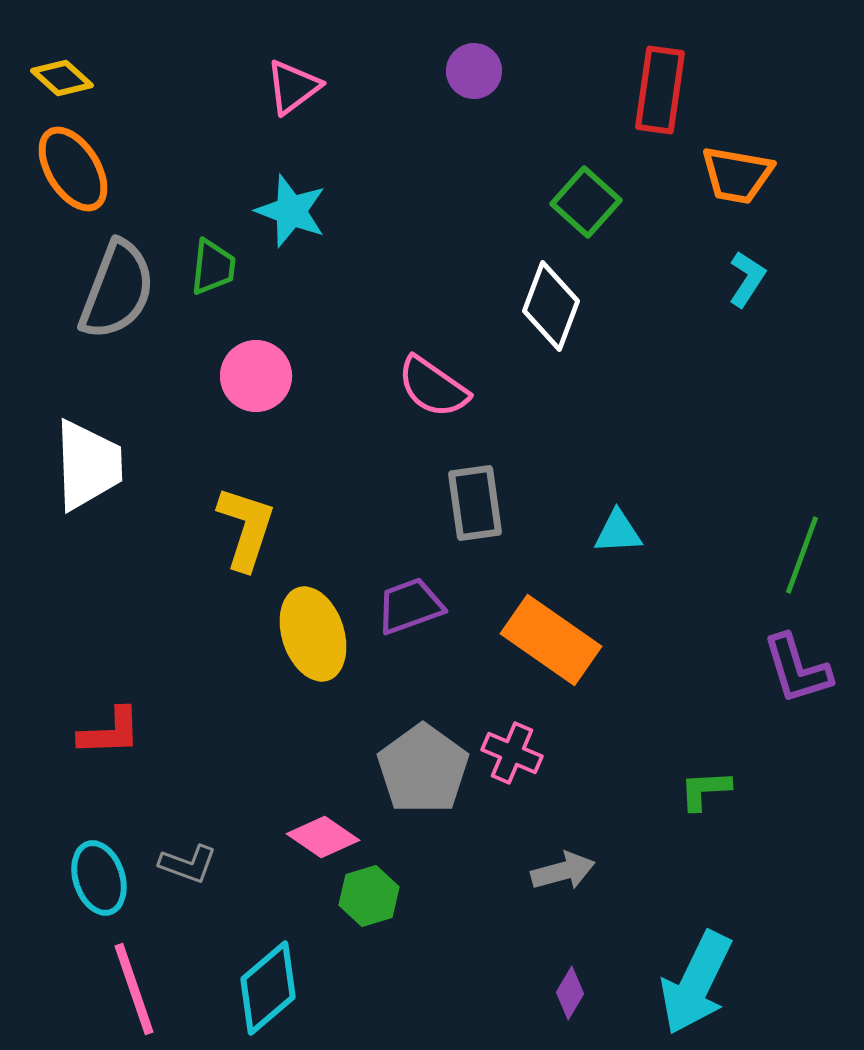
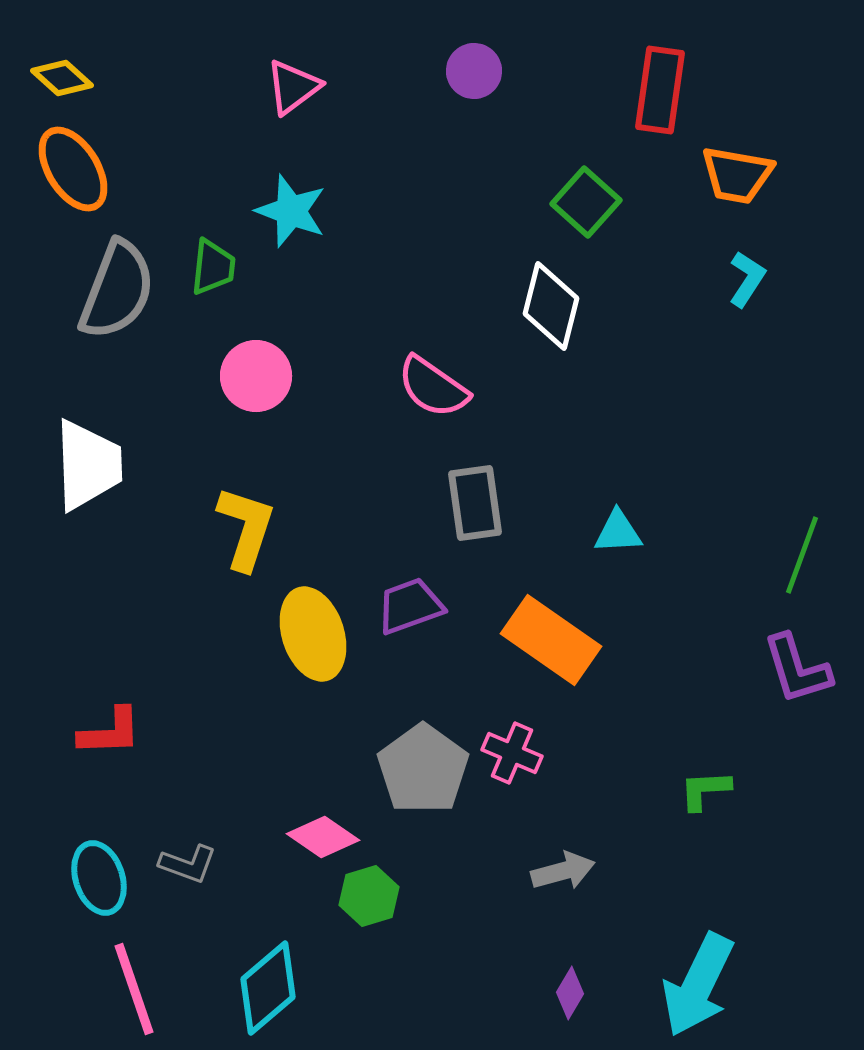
white diamond: rotated 6 degrees counterclockwise
cyan arrow: moved 2 px right, 2 px down
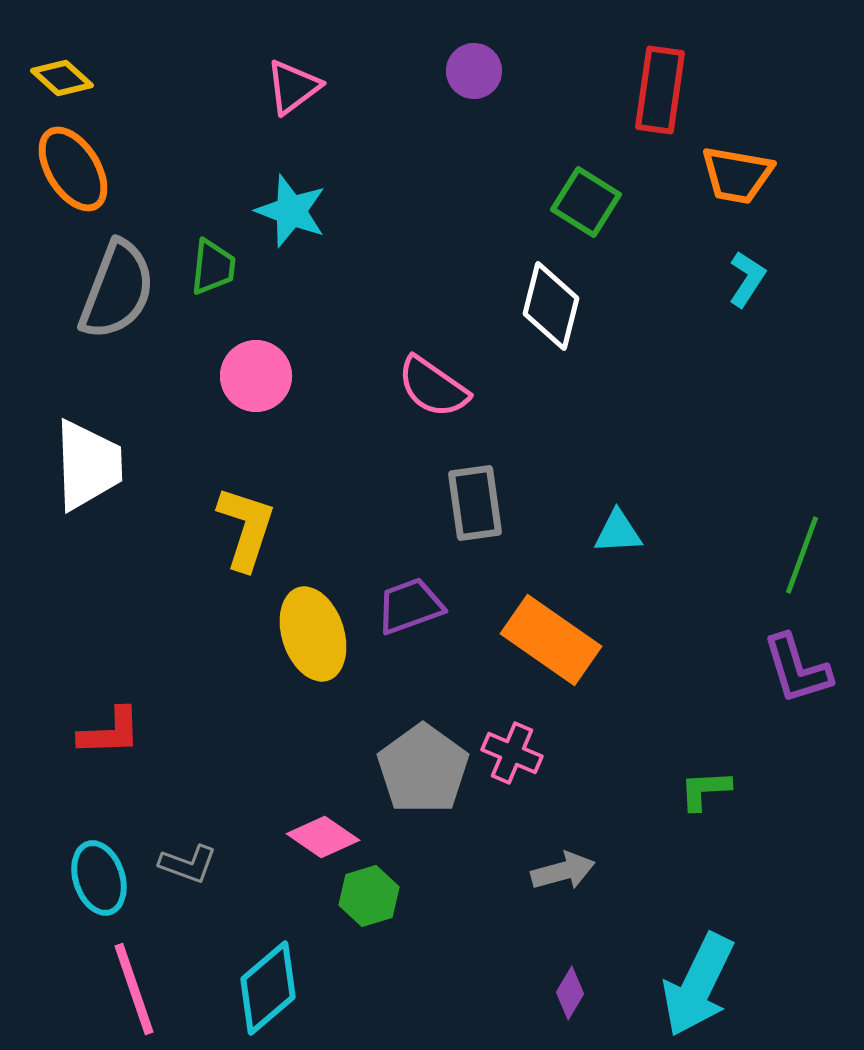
green square: rotated 10 degrees counterclockwise
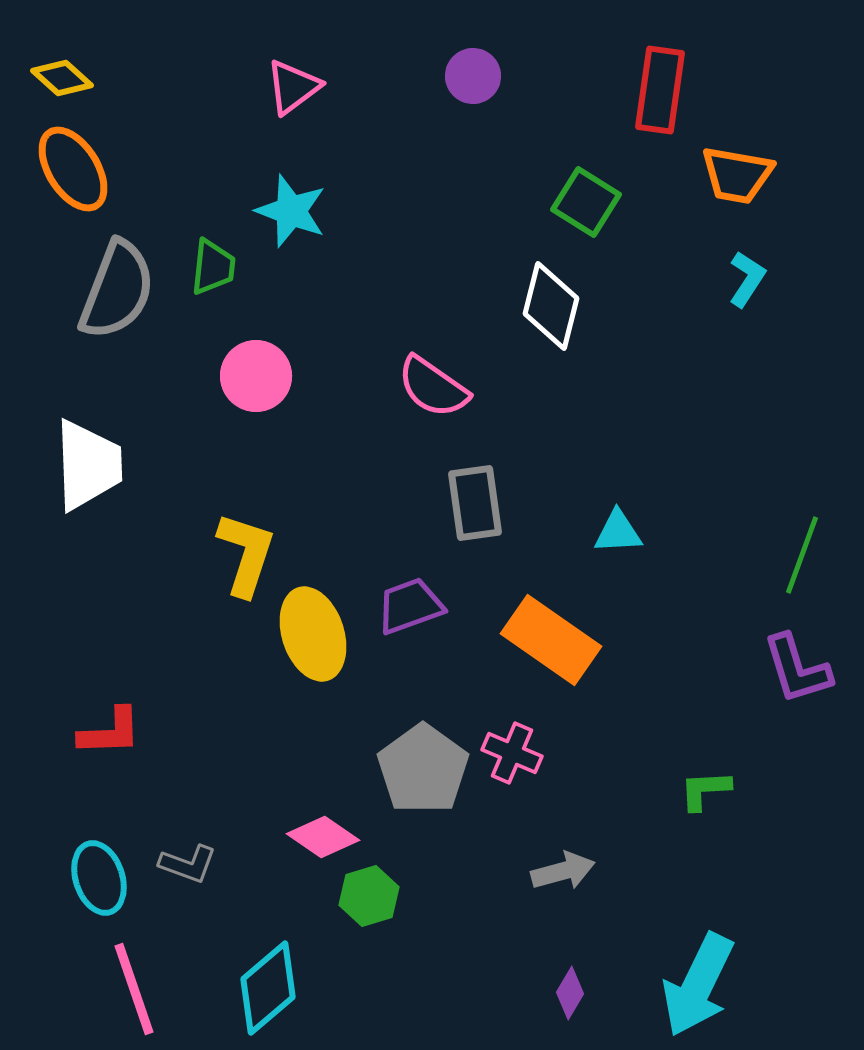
purple circle: moved 1 px left, 5 px down
yellow L-shape: moved 26 px down
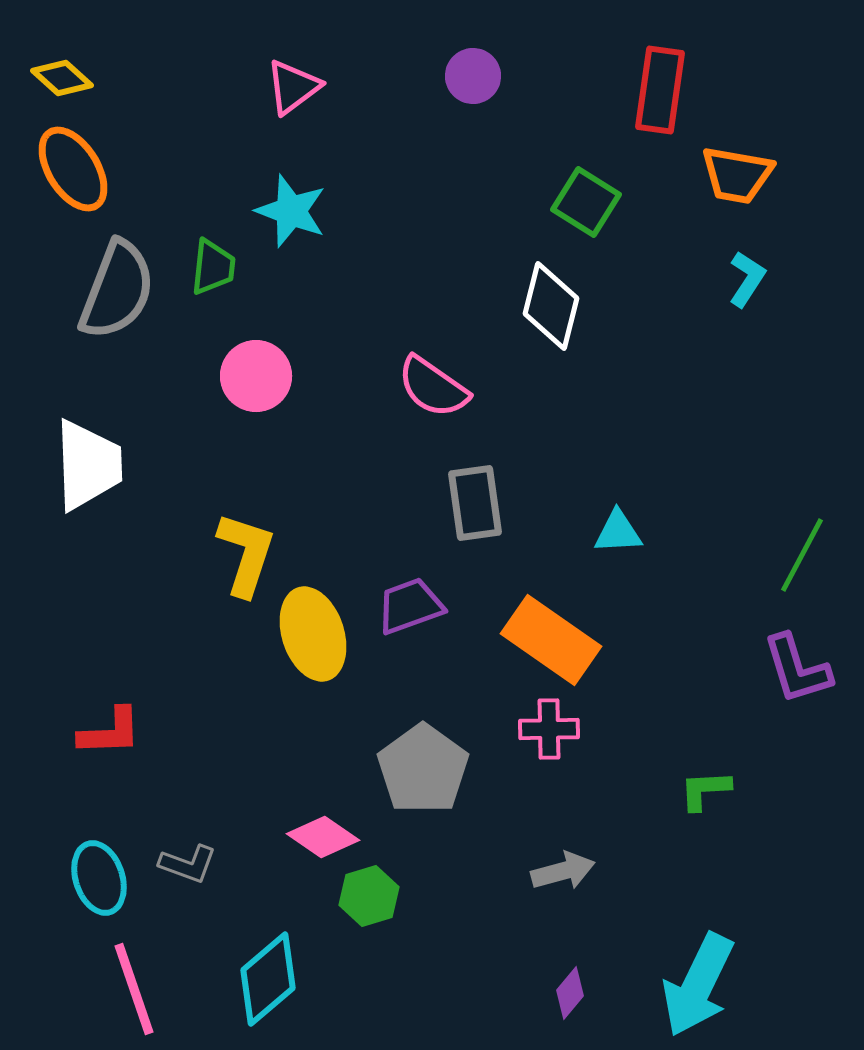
green line: rotated 8 degrees clockwise
pink cross: moved 37 px right, 24 px up; rotated 24 degrees counterclockwise
cyan diamond: moved 9 px up
purple diamond: rotated 9 degrees clockwise
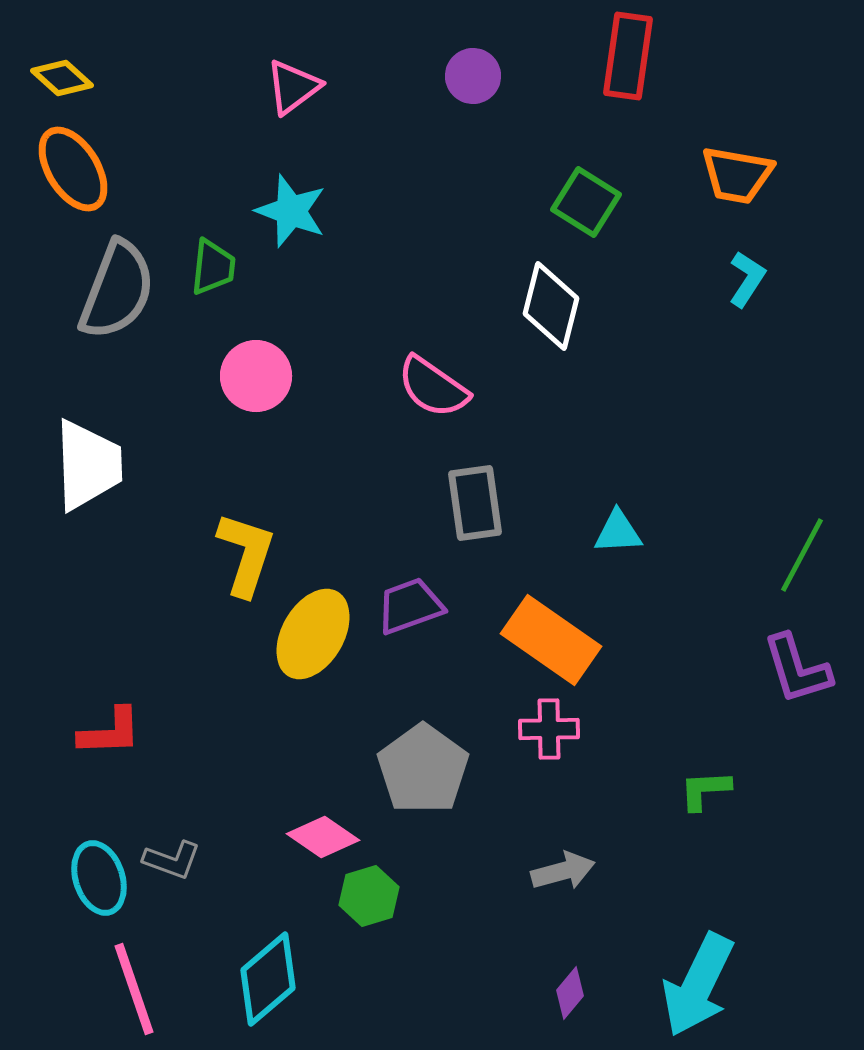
red rectangle: moved 32 px left, 34 px up
yellow ellipse: rotated 48 degrees clockwise
gray L-shape: moved 16 px left, 4 px up
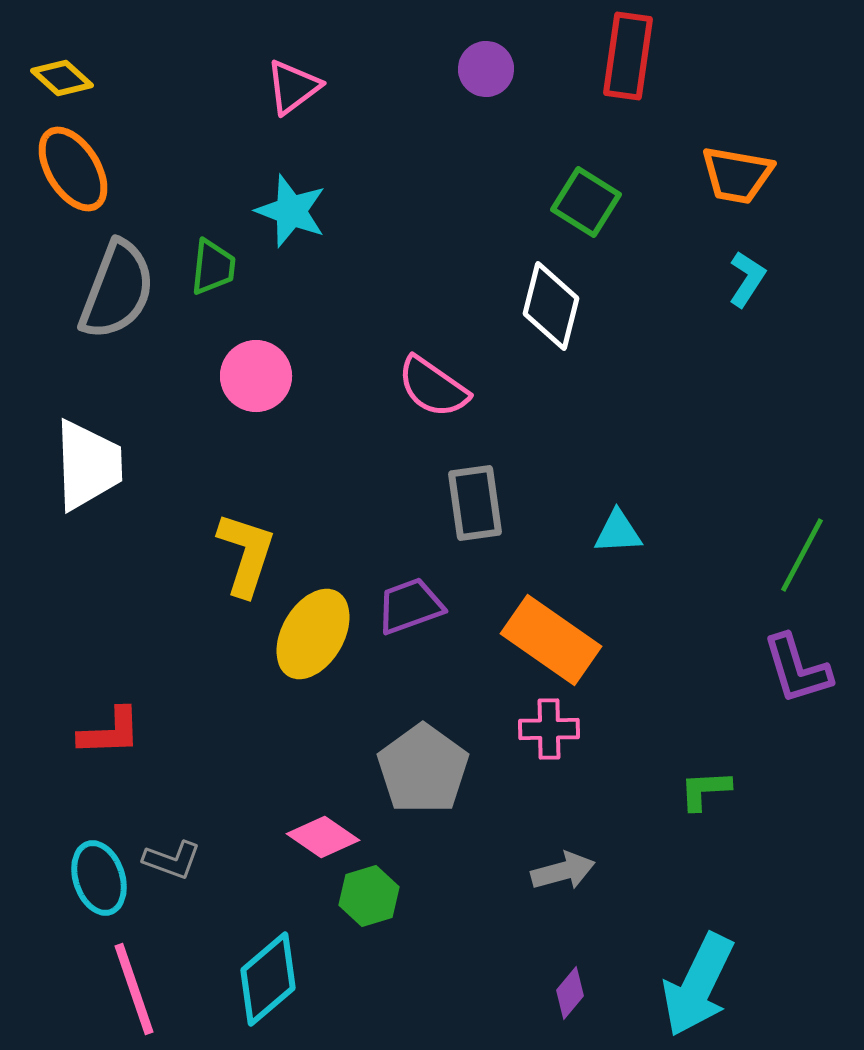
purple circle: moved 13 px right, 7 px up
